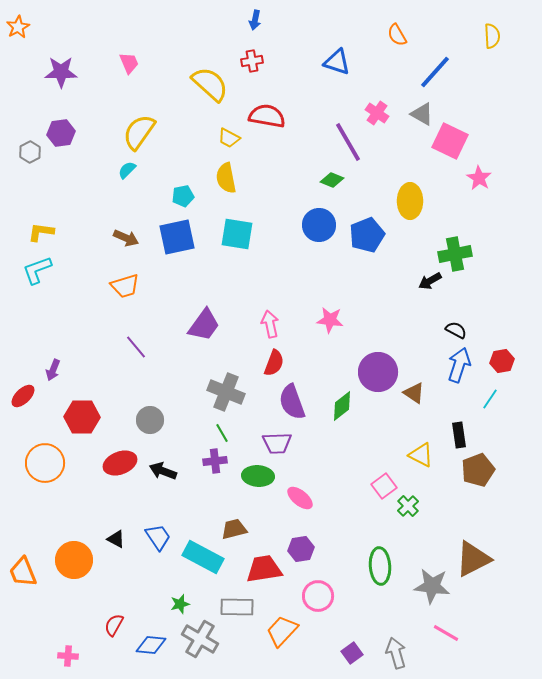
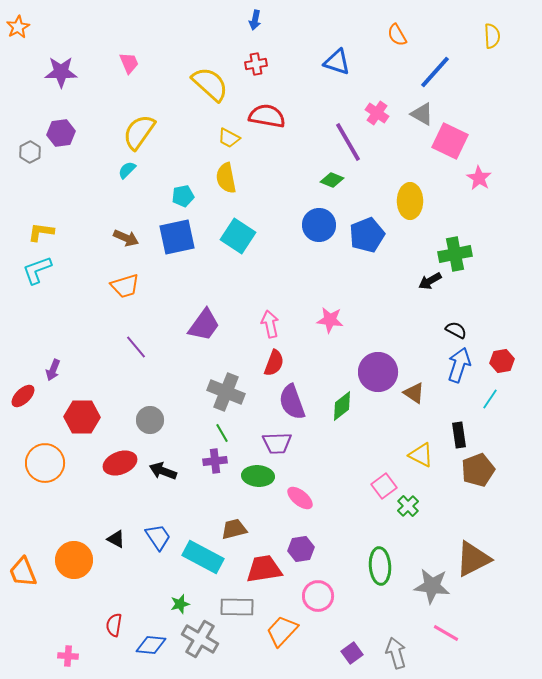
red cross at (252, 61): moved 4 px right, 3 px down
cyan square at (237, 234): moved 1 px right, 2 px down; rotated 24 degrees clockwise
red semicircle at (114, 625): rotated 20 degrees counterclockwise
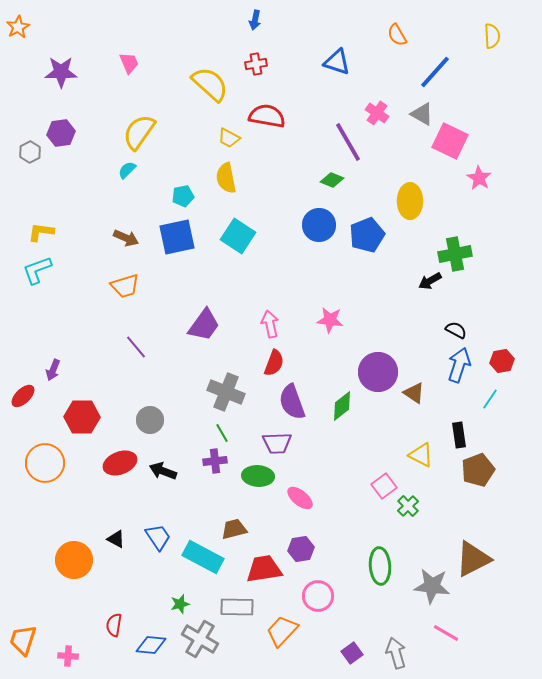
orange trapezoid at (23, 572): moved 68 px down; rotated 40 degrees clockwise
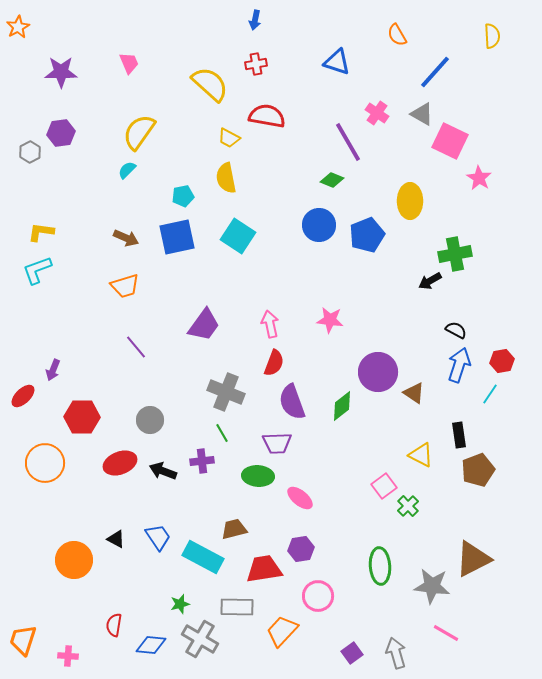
cyan line at (490, 399): moved 5 px up
purple cross at (215, 461): moved 13 px left
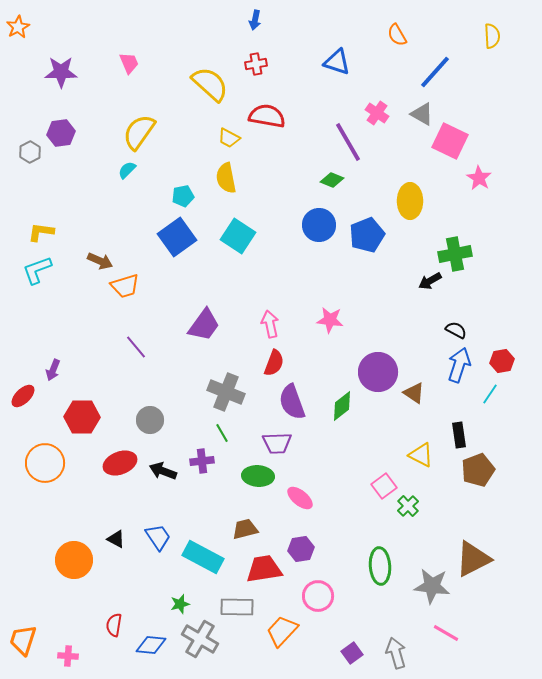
blue square at (177, 237): rotated 24 degrees counterclockwise
brown arrow at (126, 238): moved 26 px left, 23 px down
brown trapezoid at (234, 529): moved 11 px right
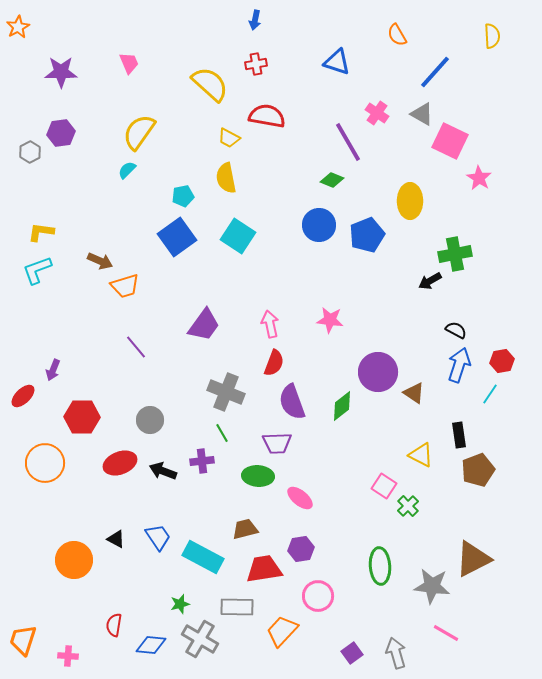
pink square at (384, 486): rotated 20 degrees counterclockwise
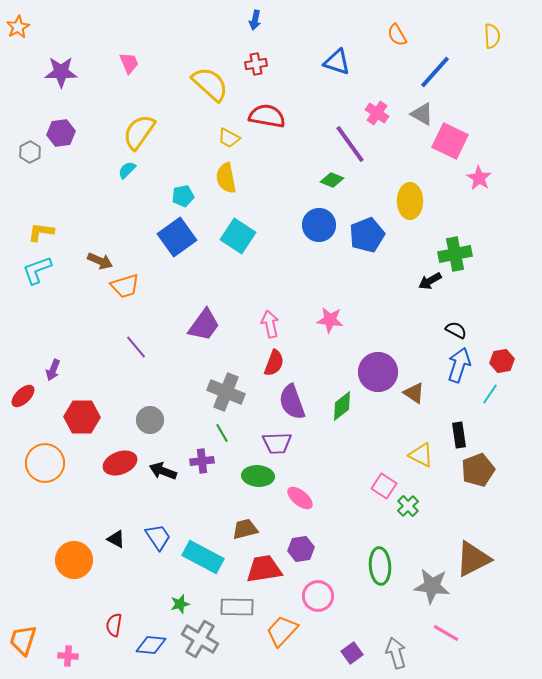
purple line at (348, 142): moved 2 px right, 2 px down; rotated 6 degrees counterclockwise
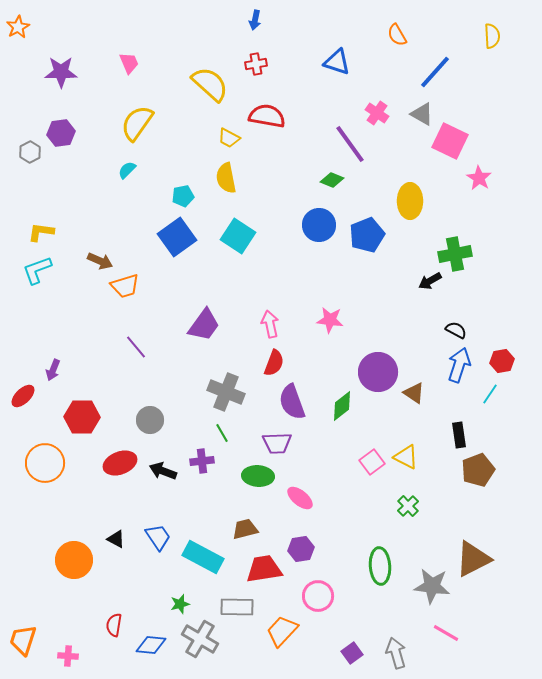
yellow semicircle at (139, 132): moved 2 px left, 9 px up
yellow triangle at (421, 455): moved 15 px left, 2 px down
pink square at (384, 486): moved 12 px left, 24 px up; rotated 20 degrees clockwise
